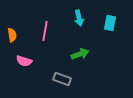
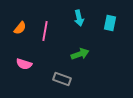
orange semicircle: moved 8 px right, 7 px up; rotated 48 degrees clockwise
pink semicircle: moved 3 px down
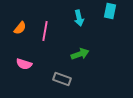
cyan rectangle: moved 12 px up
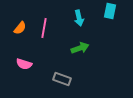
pink line: moved 1 px left, 3 px up
green arrow: moved 6 px up
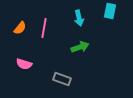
green arrow: moved 1 px up
